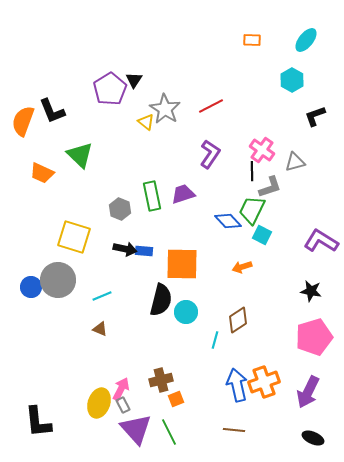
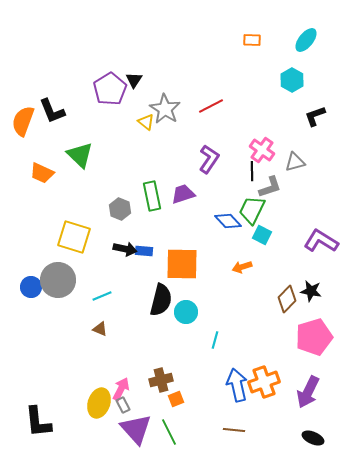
purple L-shape at (210, 154): moved 1 px left, 5 px down
brown diamond at (238, 320): moved 49 px right, 21 px up; rotated 12 degrees counterclockwise
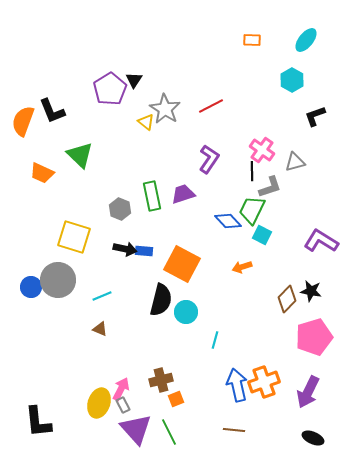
orange square at (182, 264): rotated 27 degrees clockwise
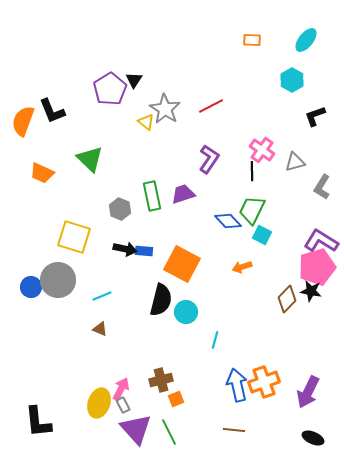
green triangle at (80, 155): moved 10 px right, 4 px down
gray L-shape at (270, 187): moved 52 px right; rotated 140 degrees clockwise
pink pentagon at (314, 337): moved 3 px right, 70 px up
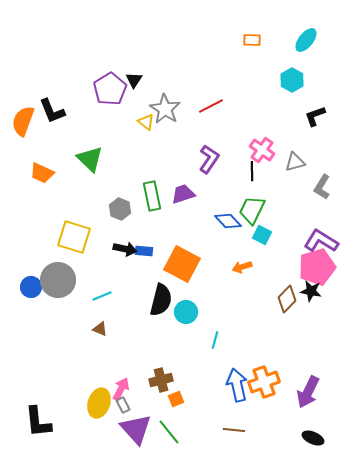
green line at (169, 432): rotated 12 degrees counterclockwise
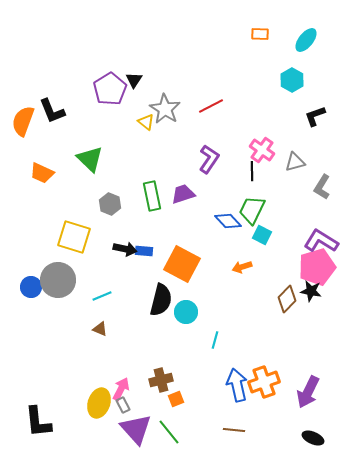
orange rectangle at (252, 40): moved 8 px right, 6 px up
gray hexagon at (120, 209): moved 10 px left, 5 px up
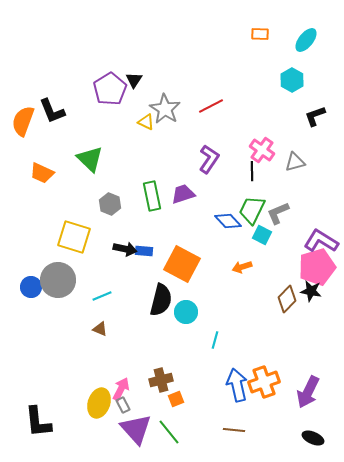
yellow triangle at (146, 122): rotated 12 degrees counterclockwise
gray L-shape at (322, 187): moved 44 px left, 26 px down; rotated 35 degrees clockwise
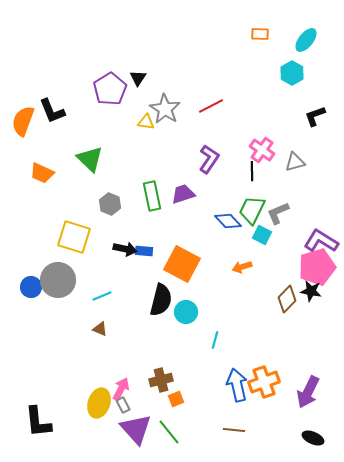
black triangle at (134, 80): moved 4 px right, 2 px up
cyan hexagon at (292, 80): moved 7 px up
yellow triangle at (146, 122): rotated 18 degrees counterclockwise
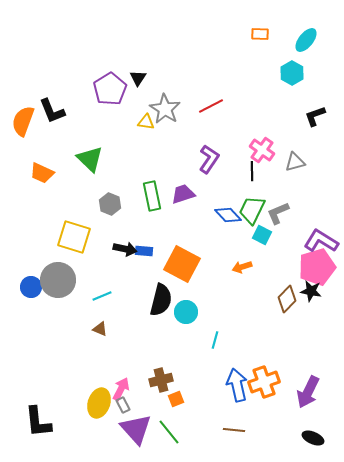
blue diamond at (228, 221): moved 6 px up
